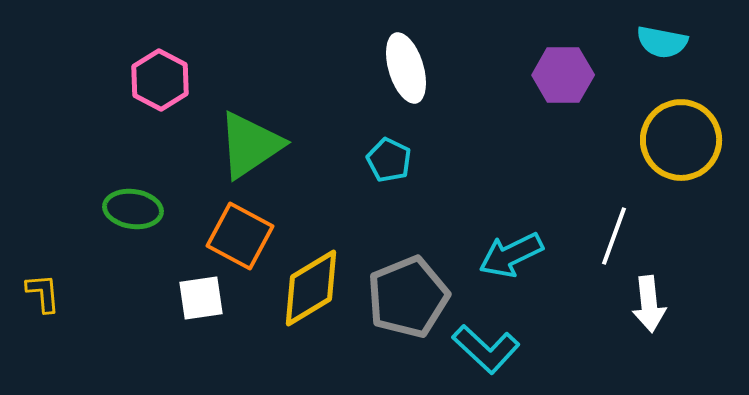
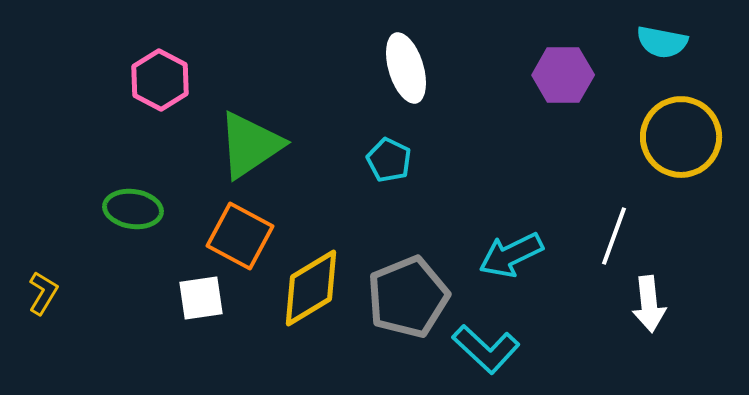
yellow circle: moved 3 px up
yellow L-shape: rotated 36 degrees clockwise
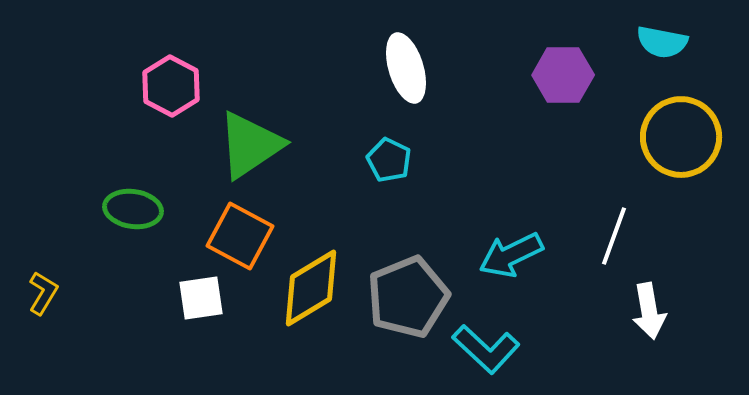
pink hexagon: moved 11 px right, 6 px down
white arrow: moved 7 px down; rotated 4 degrees counterclockwise
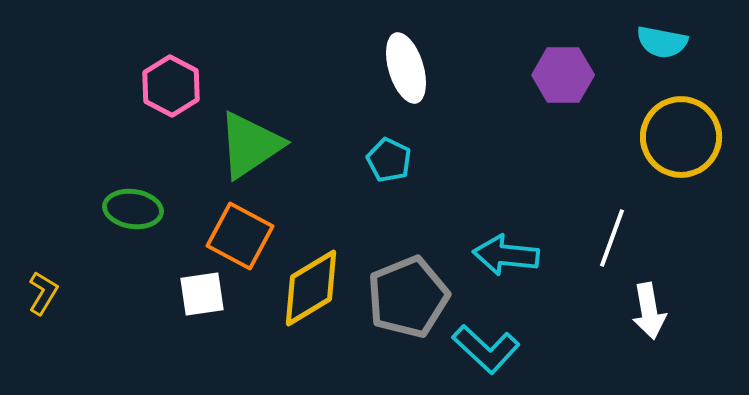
white line: moved 2 px left, 2 px down
cyan arrow: moved 5 px left; rotated 32 degrees clockwise
white square: moved 1 px right, 4 px up
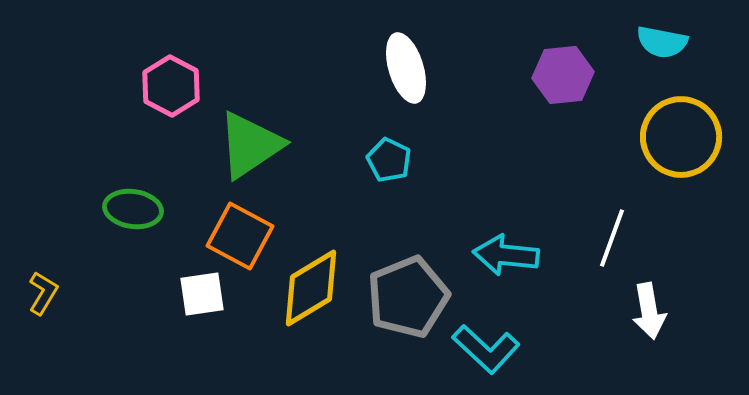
purple hexagon: rotated 6 degrees counterclockwise
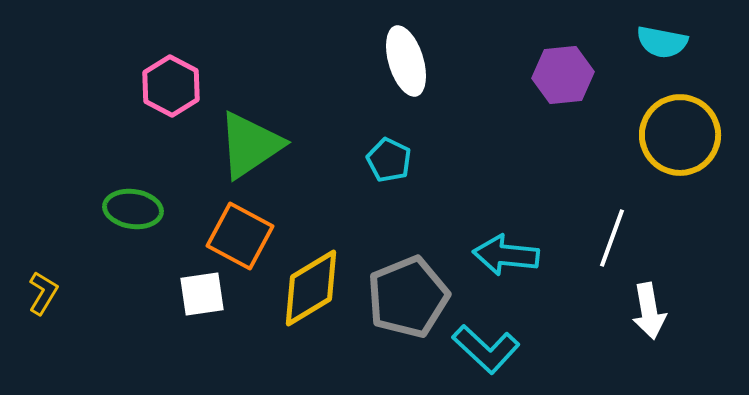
white ellipse: moved 7 px up
yellow circle: moved 1 px left, 2 px up
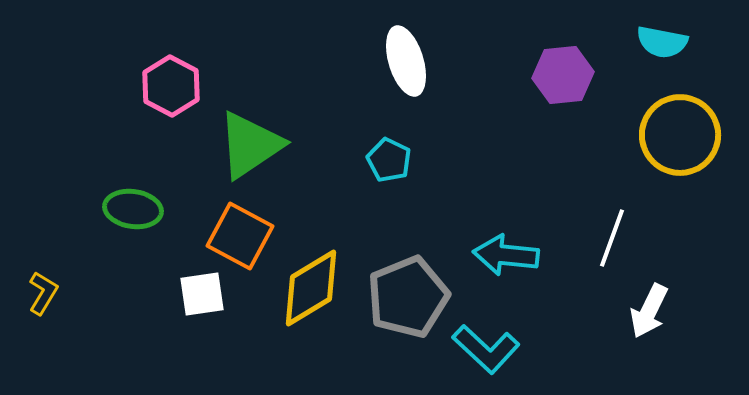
white arrow: rotated 36 degrees clockwise
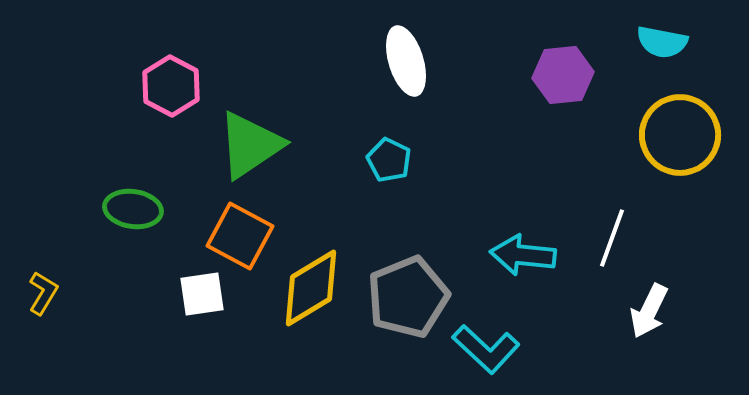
cyan arrow: moved 17 px right
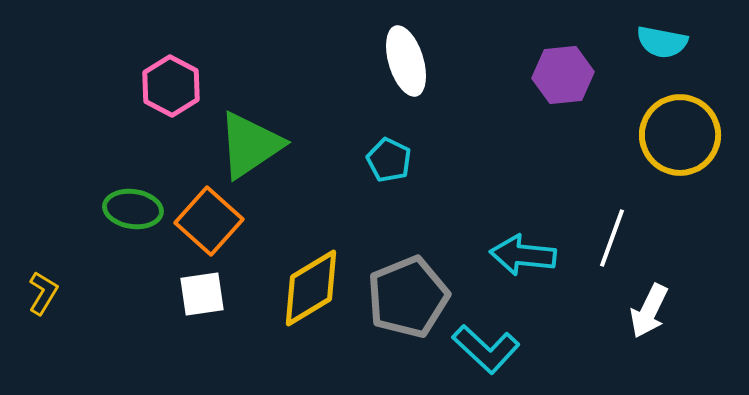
orange square: moved 31 px left, 15 px up; rotated 14 degrees clockwise
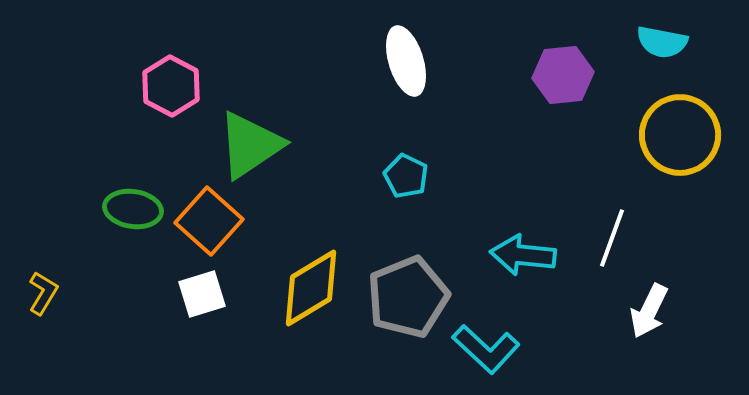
cyan pentagon: moved 17 px right, 16 px down
white square: rotated 9 degrees counterclockwise
